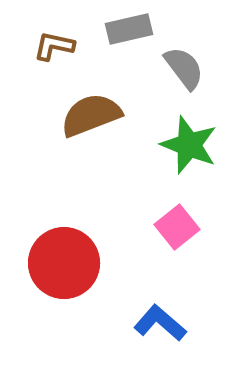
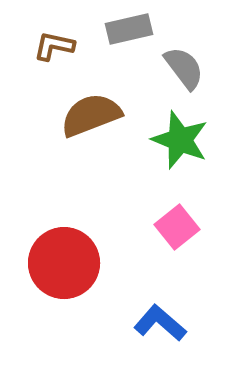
green star: moved 9 px left, 5 px up
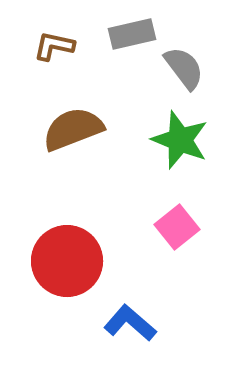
gray rectangle: moved 3 px right, 5 px down
brown semicircle: moved 18 px left, 14 px down
red circle: moved 3 px right, 2 px up
blue L-shape: moved 30 px left
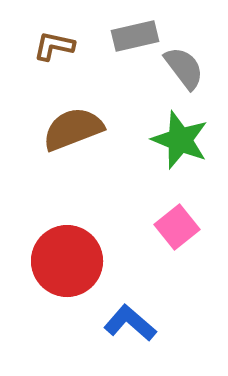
gray rectangle: moved 3 px right, 2 px down
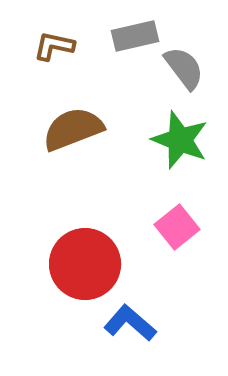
red circle: moved 18 px right, 3 px down
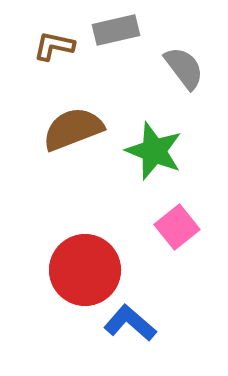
gray rectangle: moved 19 px left, 6 px up
green star: moved 26 px left, 11 px down
red circle: moved 6 px down
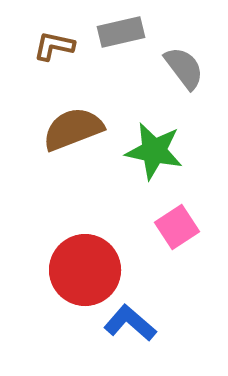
gray rectangle: moved 5 px right, 2 px down
green star: rotated 10 degrees counterclockwise
pink square: rotated 6 degrees clockwise
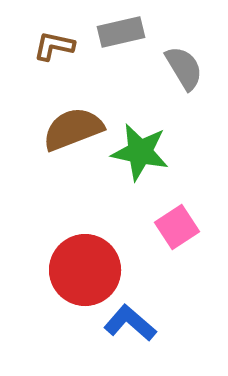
gray semicircle: rotated 6 degrees clockwise
green star: moved 14 px left, 1 px down
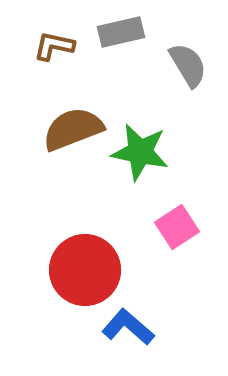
gray semicircle: moved 4 px right, 3 px up
blue L-shape: moved 2 px left, 4 px down
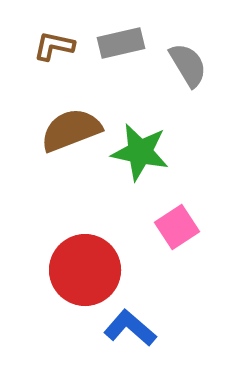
gray rectangle: moved 11 px down
brown semicircle: moved 2 px left, 1 px down
blue L-shape: moved 2 px right, 1 px down
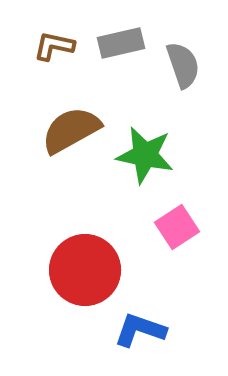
gray semicircle: moved 5 px left; rotated 12 degrees clockwise
brown semicircle: rotated 8 degrees counterclockwise
green star: moved 5 px right, 3 px down
blue L-shape: moved 10 px right, 2 px down; rotated 22 degrees counterclockwise
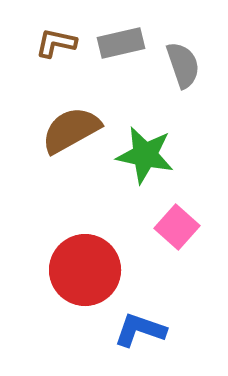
brown L-shape: moved 2 px right, 3 px up
pink square: rotated 15 degrees counterclockwise
